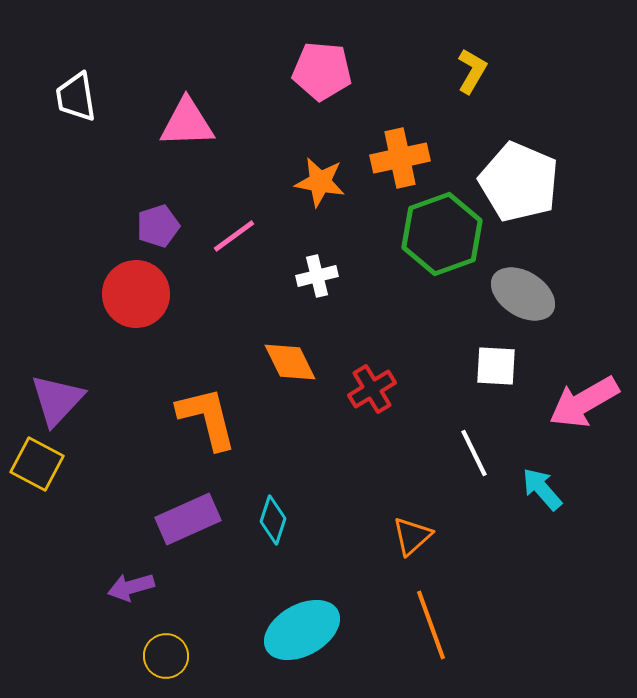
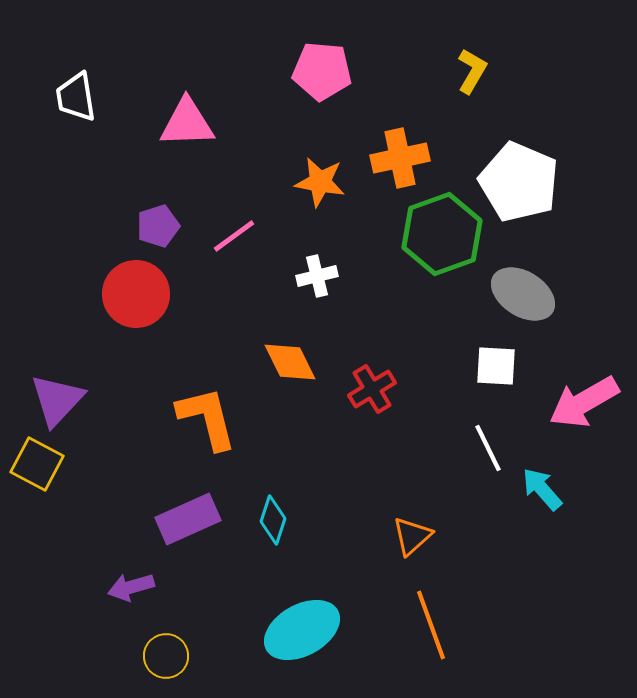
white line: moved 14 px right, 5 px up
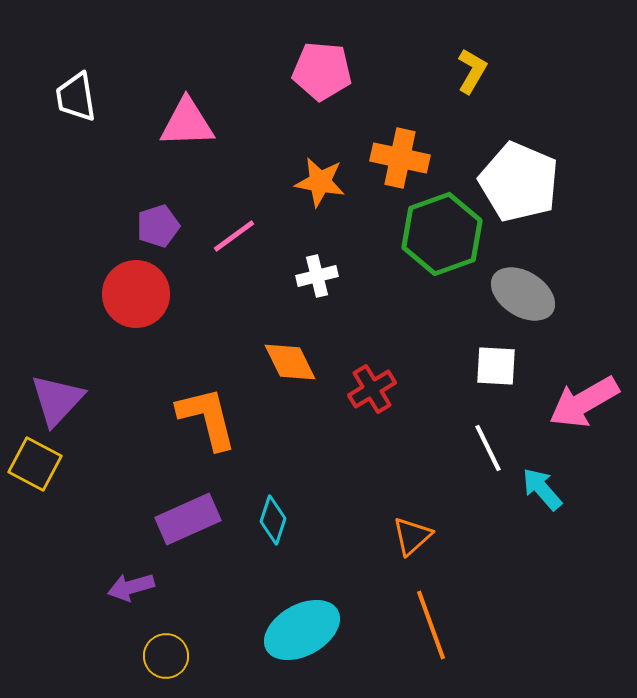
orange cross: rotated 24 degrees clockwise
yellow square: moved 2 px left
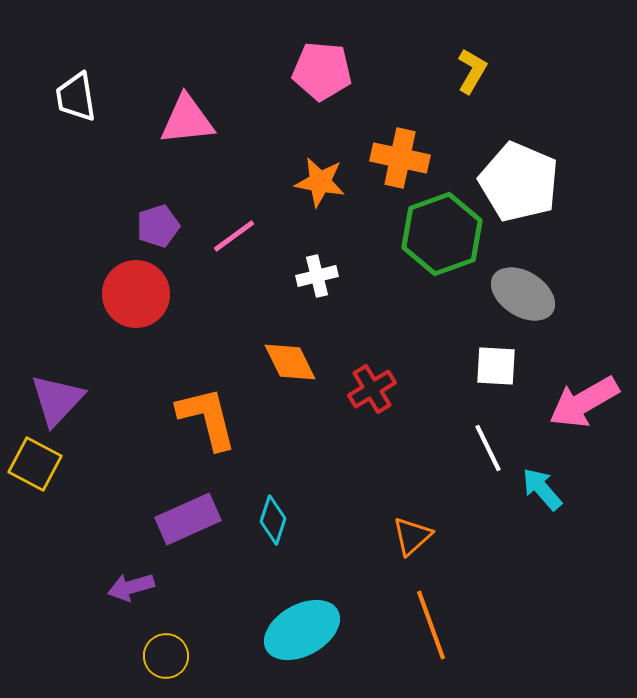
pink triangle: moved 3 px up; rotated 4 degrees counterclockwise
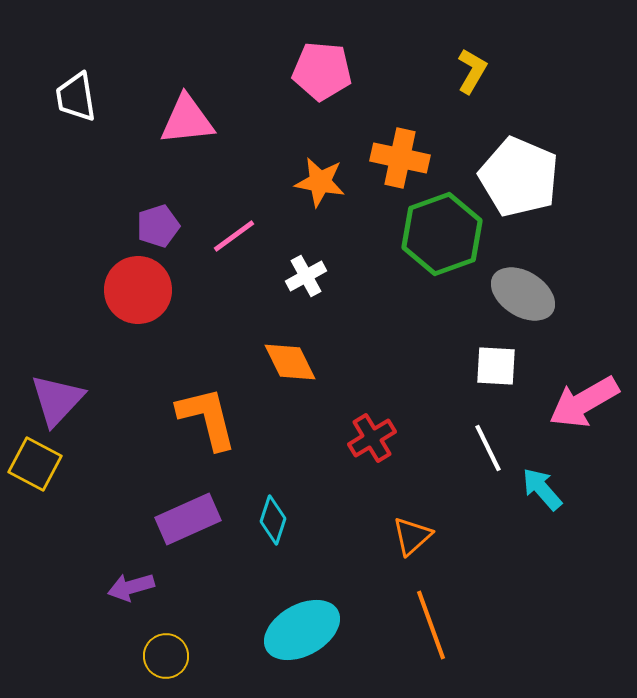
white pentagon: moved 5 px up
white cross: moved 11 px left; rotated 15 degrees counterclockwise
red circle: moved 2 px right, 4 px up
red cross: moved 49 px down
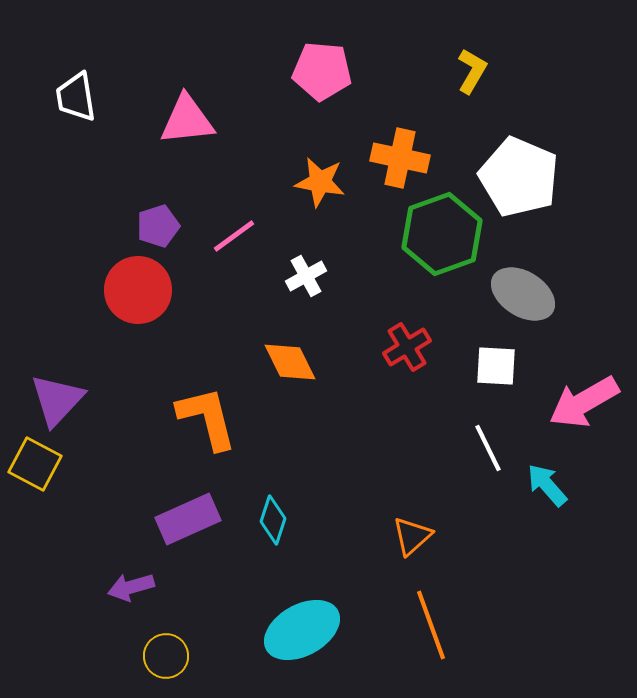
red cross: moved 35 px right, 91 px up
cyan arrow: moved 5 px right, 4 px up
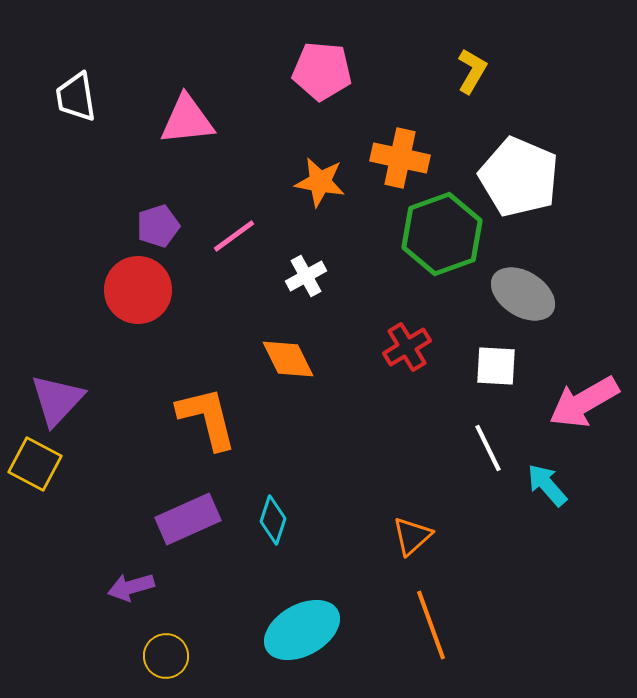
orange diamond: moved 2 px left, 3 px up
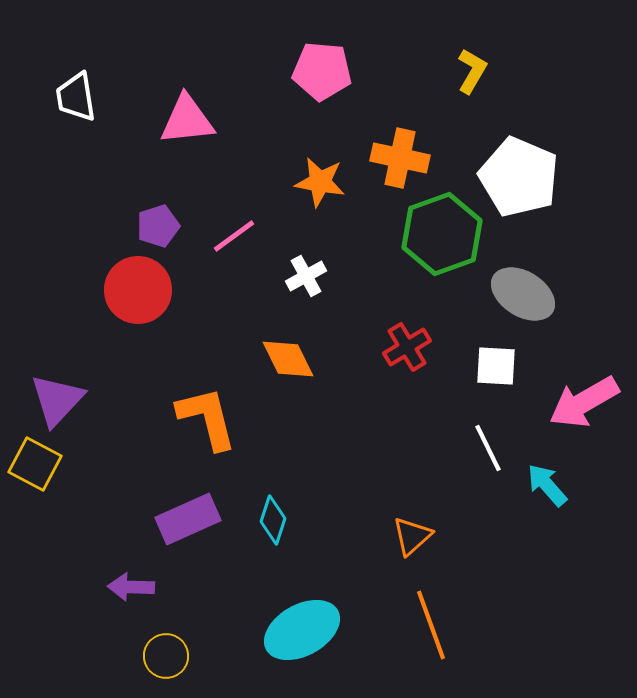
purple arrow: rotated 18 degrees clockwise
